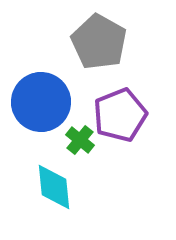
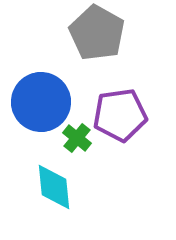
gray pentagon: moved 2 px left, 9 px up
purple pentagon: rotated 14 degrees clockwise
green cross: moved 3 px left, 2 px up
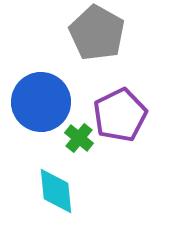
purple pentagon: rotated 18 degrees counterclockwise
green cross: moved 2 px right
cyan diamond: moved 2 px right, 4 px down
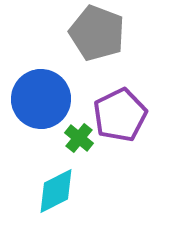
gray pentagon: rotated 8 degrees counterclockwise
blue circle: moved 3 px up
cyan diamond: rotated 69 degrees clockwise
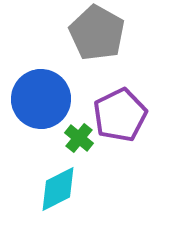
gray pentagon: rotated 8 degrees clockwise
cyan diamond: moved 2 px right, 2 px up
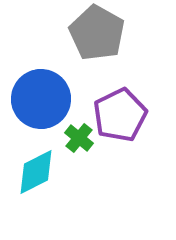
cyan diamond: moved 22 px left, 17 px up
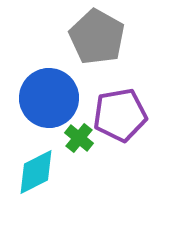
gray pentagon: moved 4 px down
blue circle: moved 8 px right, 1 px up
purple pentagon: rotated 16 degrees clockwise
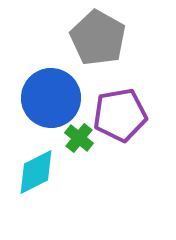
gray pentagon: moved 1 px right, 1 px down
blue circle: moved 2 px right
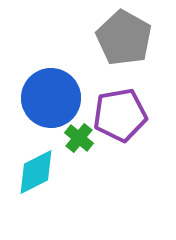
gray pentagon: moved 26 px right
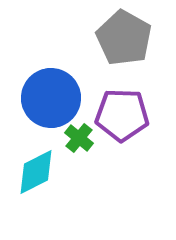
purple pentagon: moved 2 px right; rotated 12 degrees clockwise
